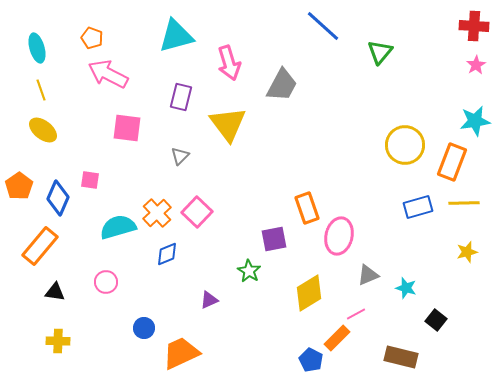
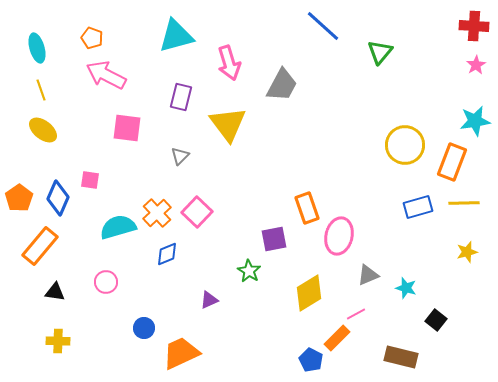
pink arrow at (108, 74): moved 2 px left, 1 px down
orange pentagon at (19, 186): moved 12 px down
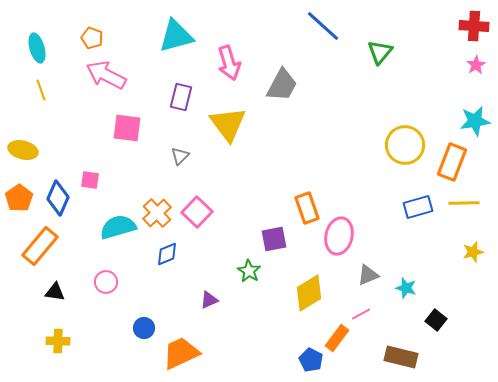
yellow ellipse at (43, 130): moved 20 px left, 20 px down; rotated 24 degrees counterclockwise
yellow star at (467, 252): moved 6 px right
pink line at (356, 314): moved 5 px right
orange rectangle at (337, 338): rotated 8 degrees counterclockwise
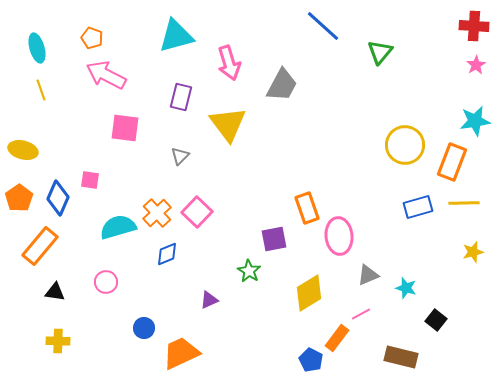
pink square at (127, 128): moved 2 px left
pink ellipse at (339, 236): rotated 18 degrees counterclockwise
